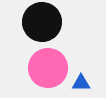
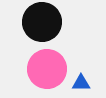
pink circle: moved 1 px left, 1 px down
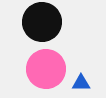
pink circle: moved 1 px left
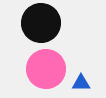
black circle: moved 1 px left, 1 px down
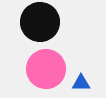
black circle: moved 1 px left, 1 px up
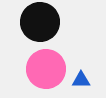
blue triangle: moved 3 px up
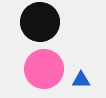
pink circle: moved 2 px left
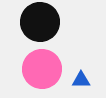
pink circle: moved 2 px left
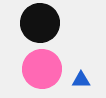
black circle: moved 1 px down
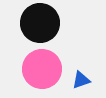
blue triangle: rotated 18 degrees counterclockwise
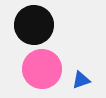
black circle: moved 6 px left, 2 px down
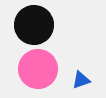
pink circle: moved 4 px left
